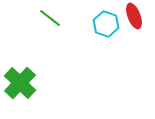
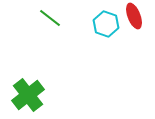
green cross: moved 8 px right, 12 px down; rotated 8 degrees clockwise
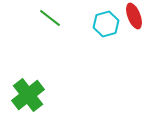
cyan hexagon: rotated 25 degrees clockwise
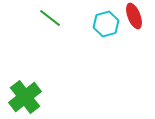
green cross: moved 3 px left, 2 px down
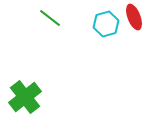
red ellipse: moved 1 px down
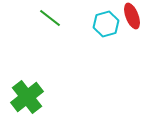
red ellipse: moved 2 px left, 1 px up
green cross: moved 2 px right
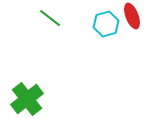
green cross: moved 2 px down
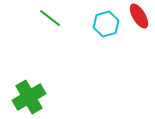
red ellipse: moved 7 px right; rotated 10 degrees counterclockwise
green cross: moved 2 px right, 2 px up; rotated 8 degrees clockwise
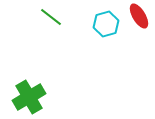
green line: moved 1 px right, 1 px up
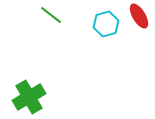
green line: moved 2 px up
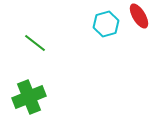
green line: moved 16 px left, 28 px down
green cross: rotated 8 degrees clockwise
